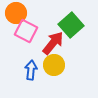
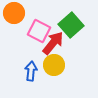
orange circle: moved 2 px left
pink square: moved 13 px right
blue arrow: moved 1 px down
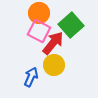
orange circle: moved 25 px right
blue arrow: moved 6 px down; rotated 18 degrees clockwise
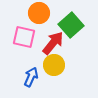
pink square: moved 15 px left, 6 px down; rotated 15 degrees counterclockwise
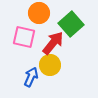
green square: moved 1 px up
yellow circle: moved 4 px left
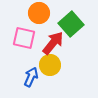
pink square: moved 1 px down
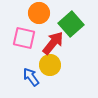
blue arrow: rotated 60 degrees counterclockwise
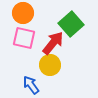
orange circle: moved 16 px left
blue arrow: moved 8 px down
